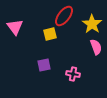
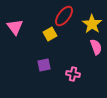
yellow square: rotated 16 degrees counterclockwise
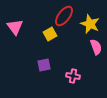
yellow star: moved 2 px left; rotated 12 degrees counterclockwise
pink cross: moved 2 px down
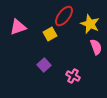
pink triangle: moved 3 px right; rotated 48 degrees clockwise
purple square: rotated 32 degrees counterclockwise
pink cross: rotated 16 degrees clockwise
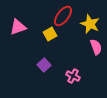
red ellipse: moved 1 px left
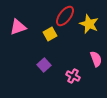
red ellipse: moved 2 px right
yellow star: moved 1 px left
pink semicircle: moved 12 px down
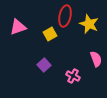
red ellipse: rotated 25 degrees counterclockwise
